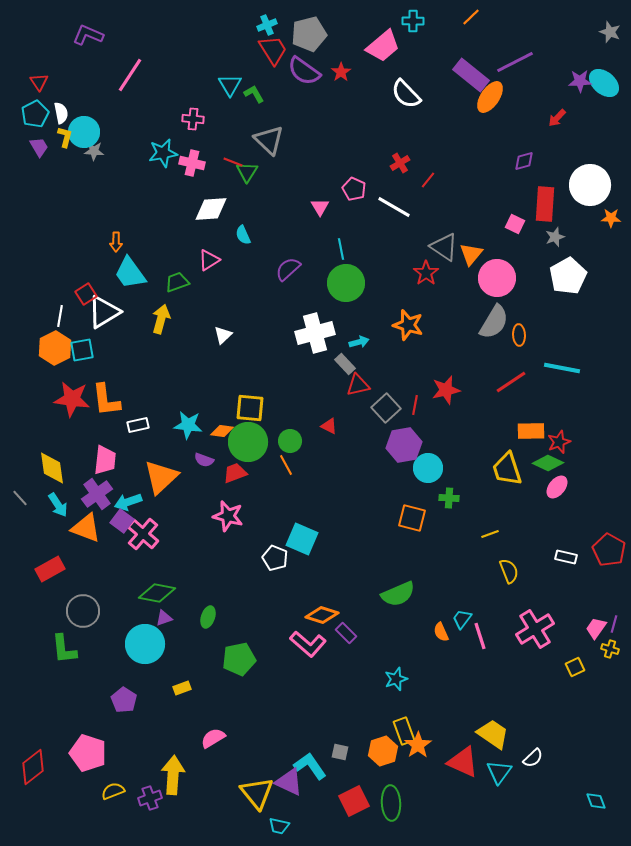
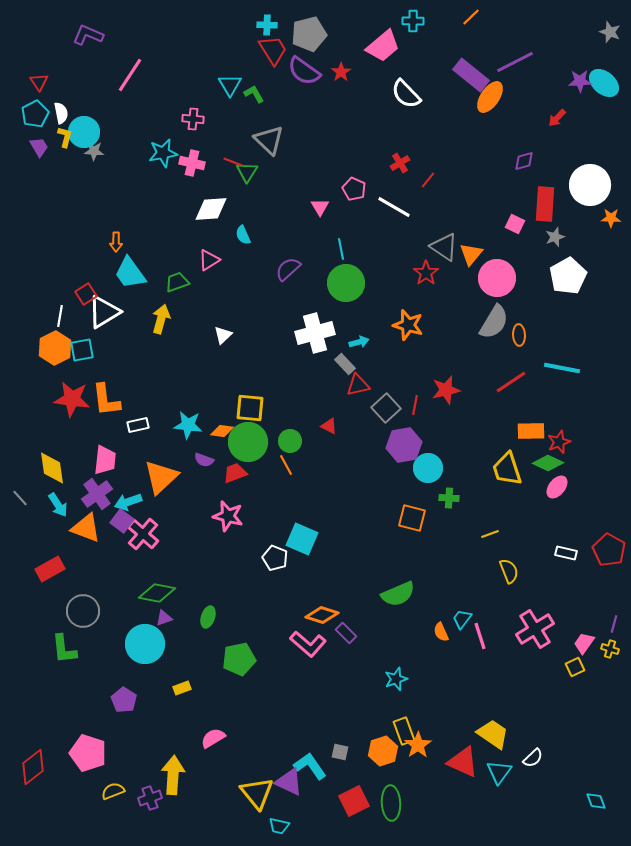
cyan cross at (267, 25): rotated 24 degrees clockwise
white rectangle at (566, 557): moved 4 px up
pink trapezoid at (596, 628): moved 12 px left, 15 px down
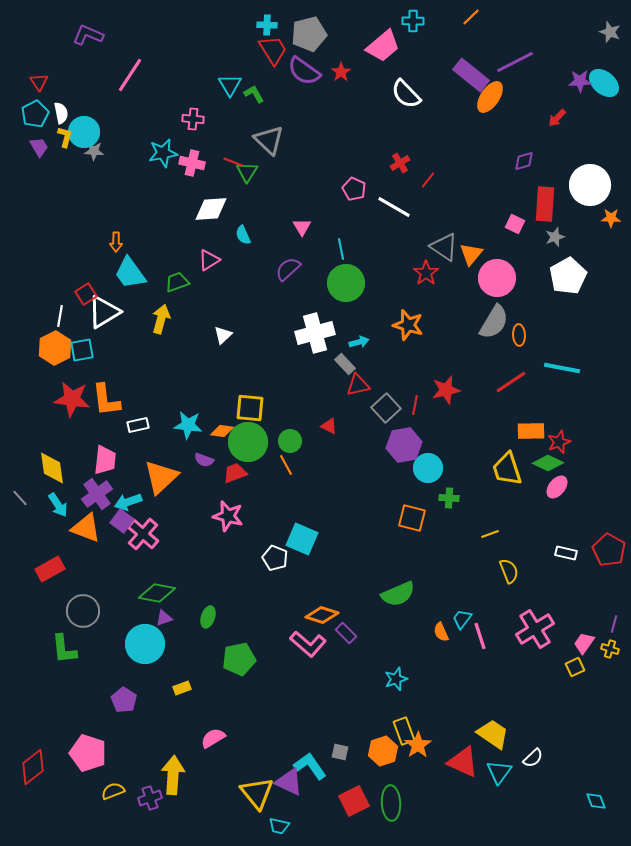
pink triangle at (320, 207): moved 18 px left, 20 px down
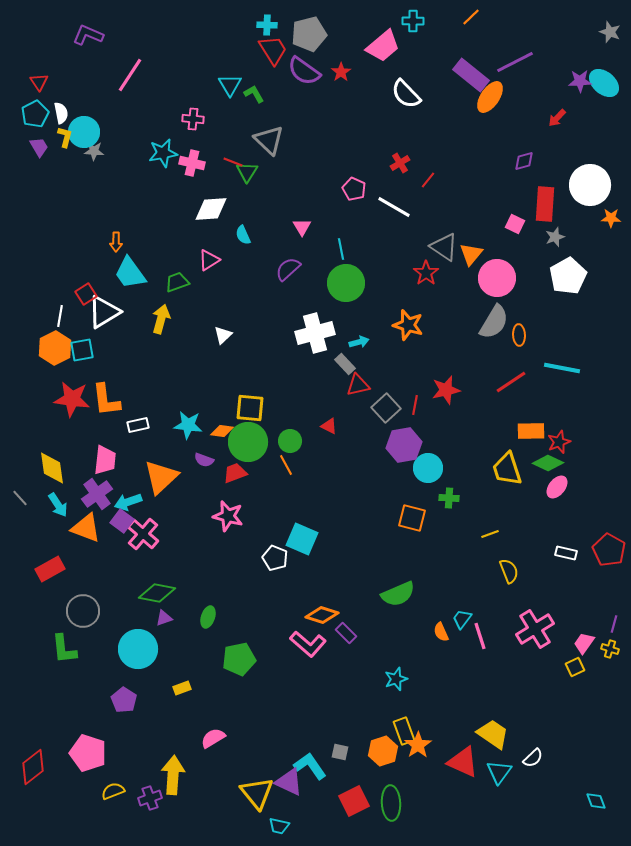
cyan circle at (145, 644): moved 7 px left, 5 px down
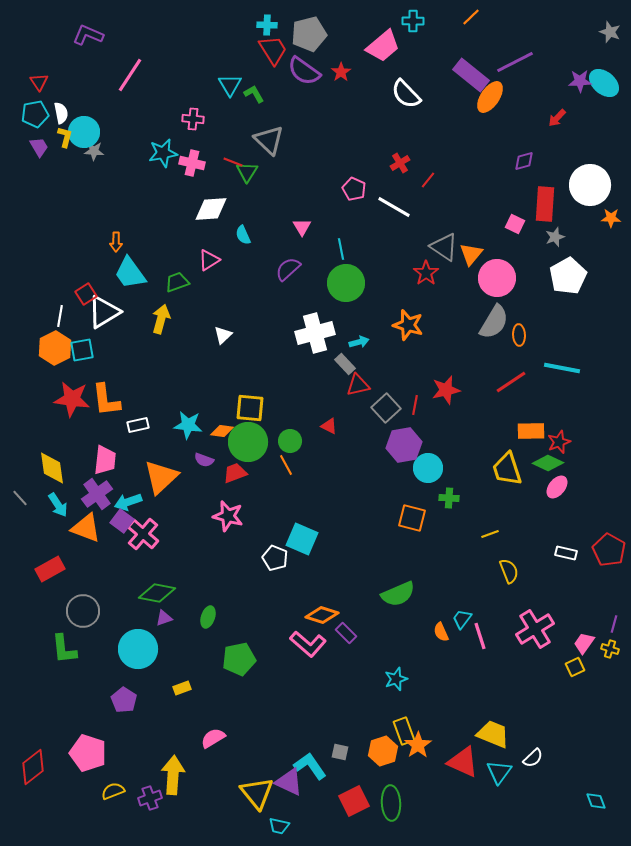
cyan pentagon at (35, 114): rotated 16 degrees clockwise
yellow trapezoid at (493, 734): rotated 12 degrees counterclockwise
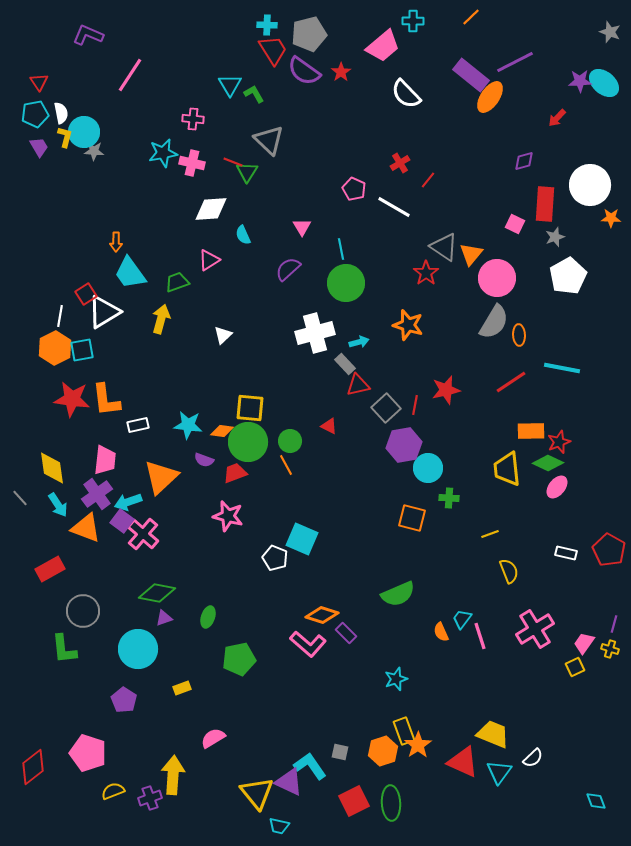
yellow trapezoid at (507, 469): rotated 12 degrees clockwise
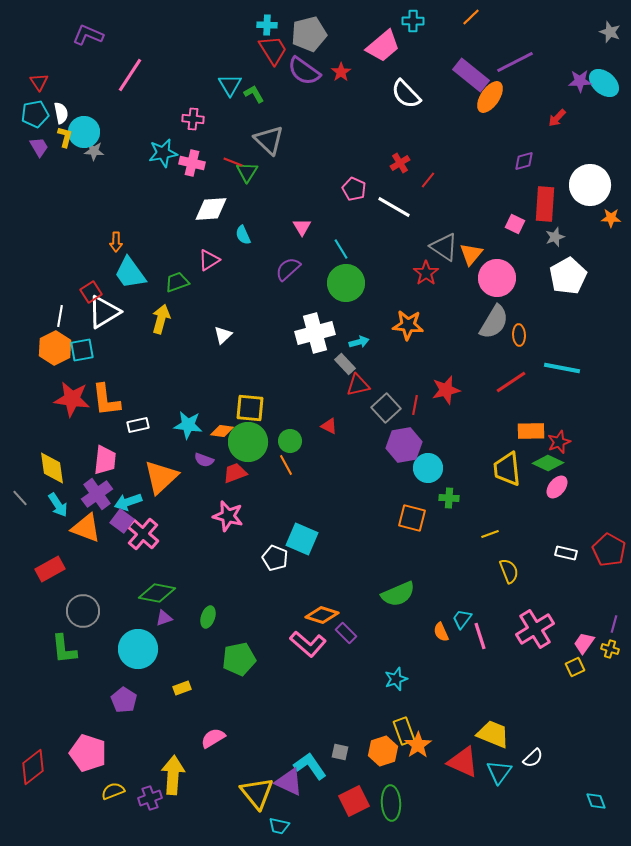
cyan line at (341, 249): rotated 20 degrees counterclockwise
red square at (86, 294): moved 5 px right, 2 px up
orange star at (408, 325): rotated 12 degrees counterclockwise
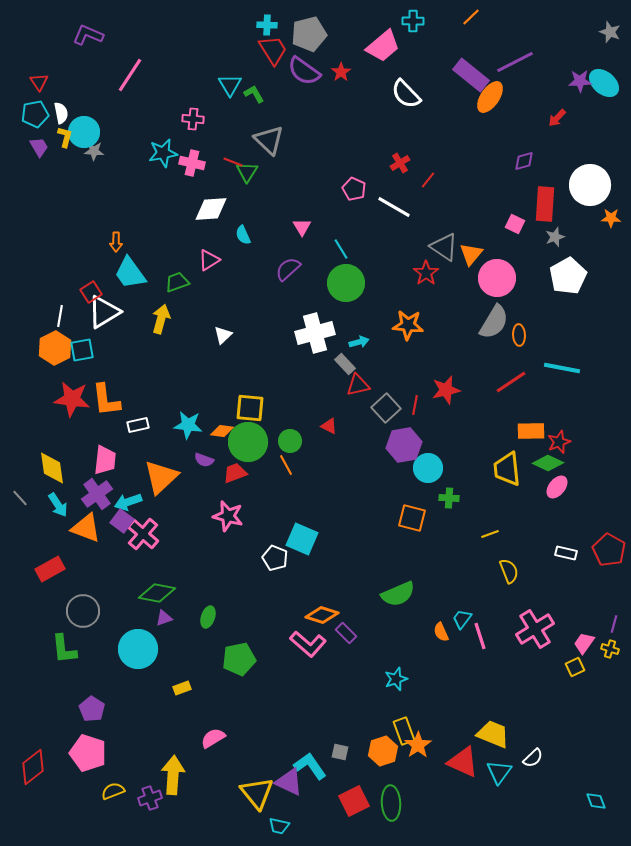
purple pentagon at (124, 700): moved 32 px left, 9 px down
